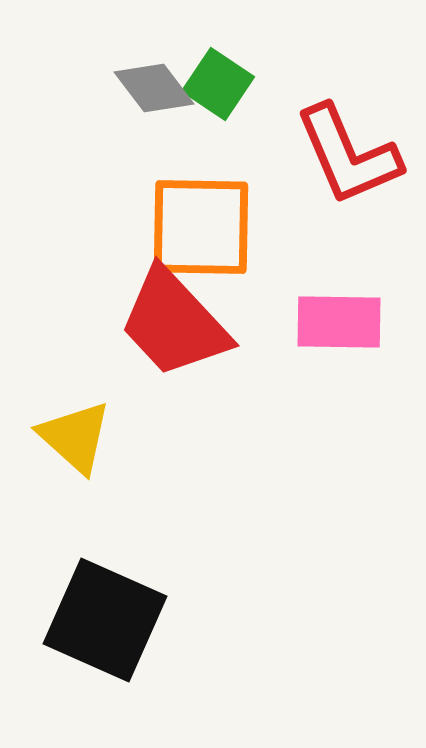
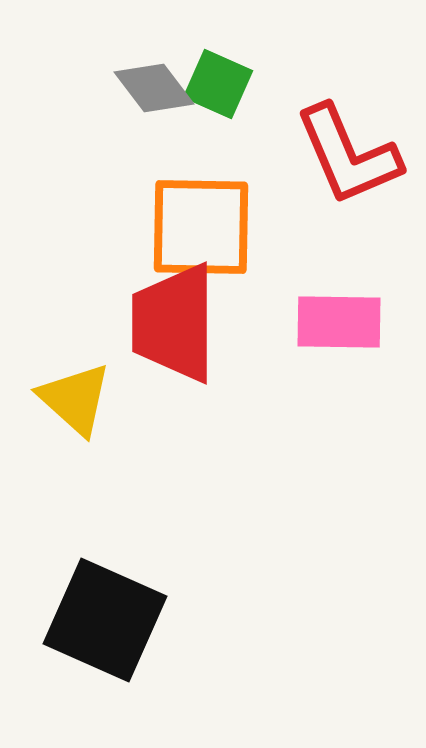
green square: rotated 10 degrees counterclockwise
red trapezoid: rotated 43 degrees clockwise
yellow triangle: moved 38 px up
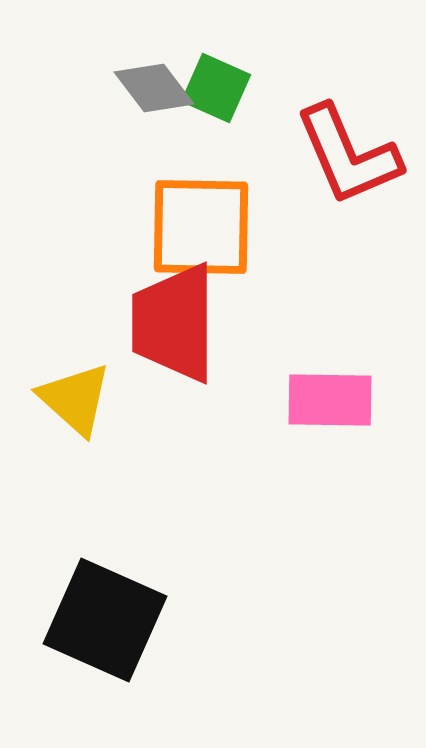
green square: moved 2 px left, 4 px down
pink rectangle: moved 9 px left, 78 px down
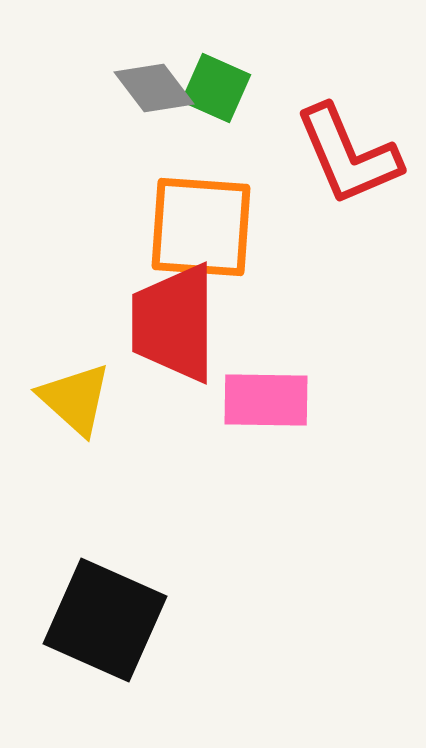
orange square: rotated 3 degrees clockwise
pink rectangle: moved 64 px left
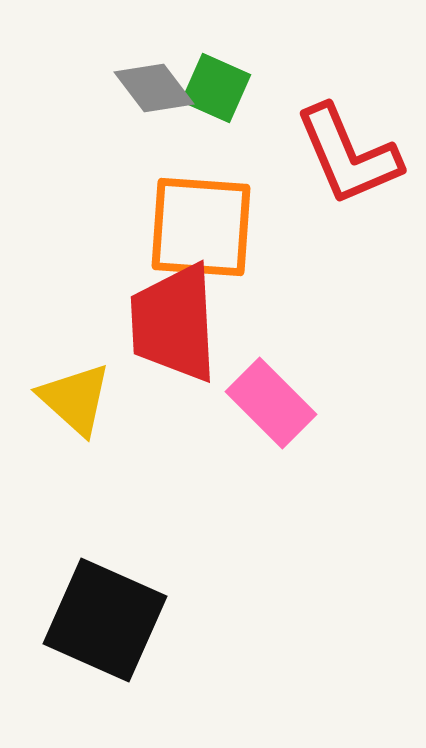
red trapezoid: rotated 3 degrees counterclockwise
pink rectangle: moved 5 px right, 3 px down; rotated 44 degrees clockwise
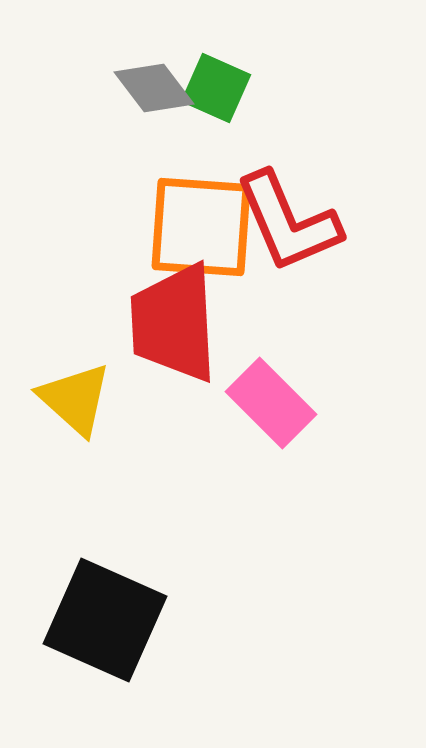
red L-shape: moved 60 px left, 67 px down
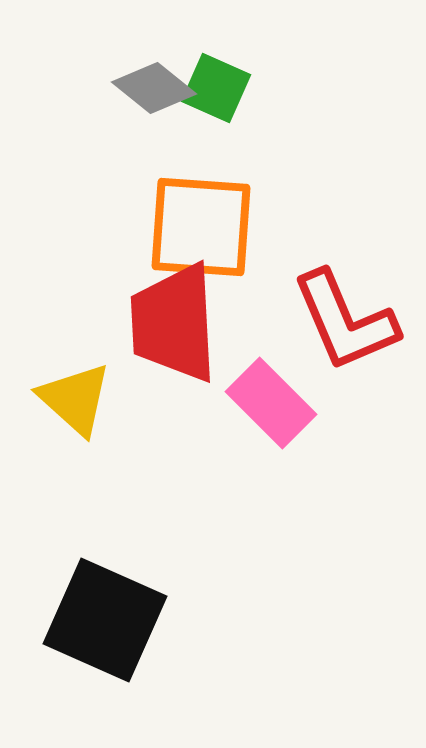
gray diamond: rotated 14 degrees counterclockwise
red L-shape: moved 57 px right, 99 px down
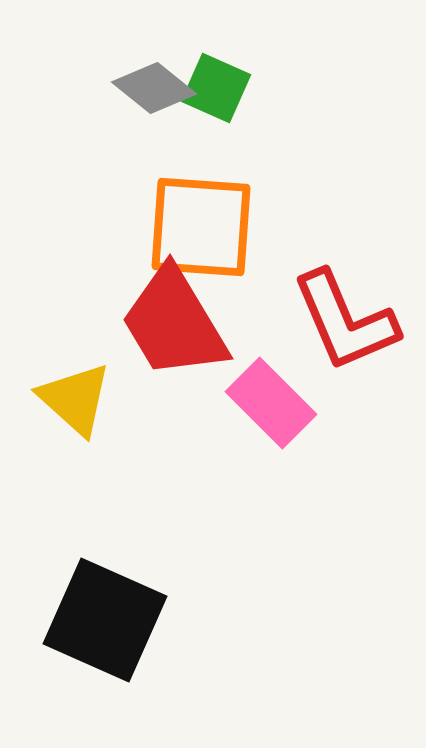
red trapezoid: rotated 28 degrees counterclockwise
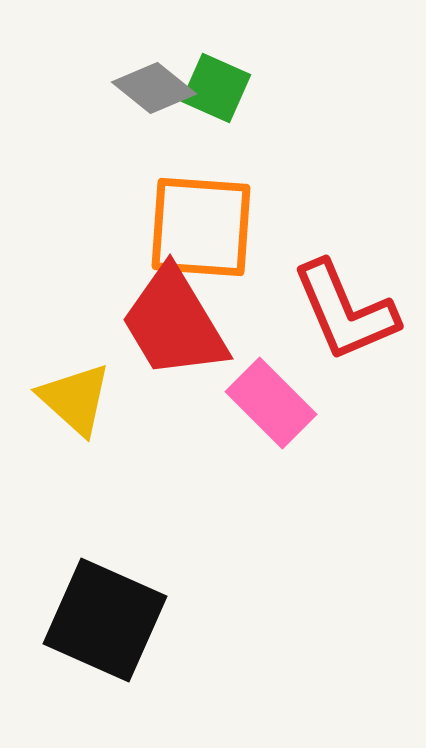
red L-shape: moved 10 px up
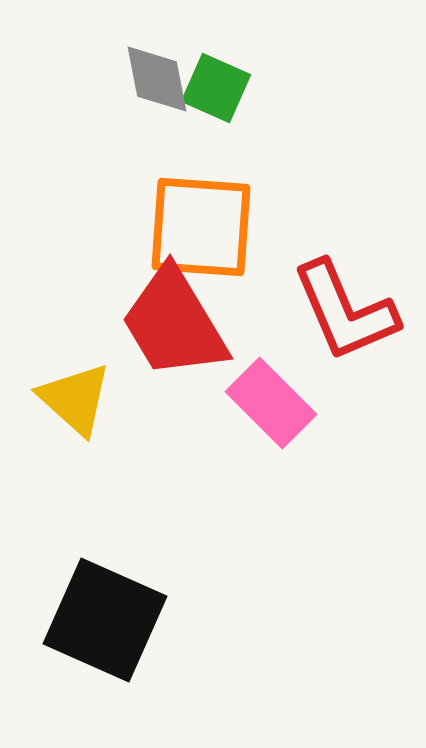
gray diamond: moved 3 px right, 9 px up; rotated 40 degrees clockwise
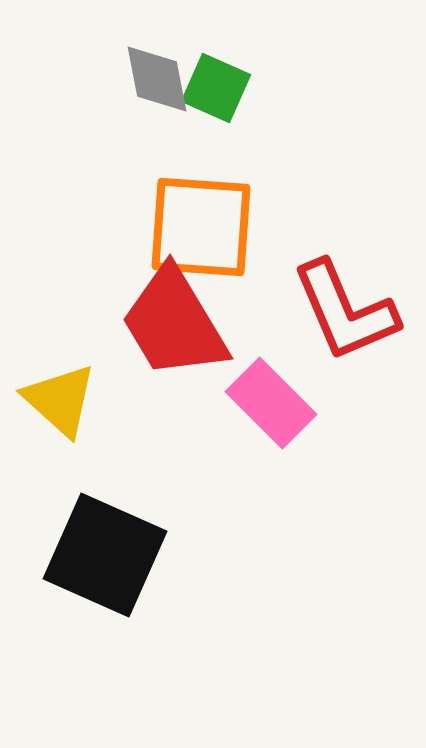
yellow triangle: moved 15 px left, 1 px down
black square: moved 65 px up
